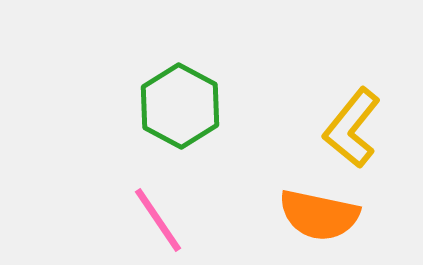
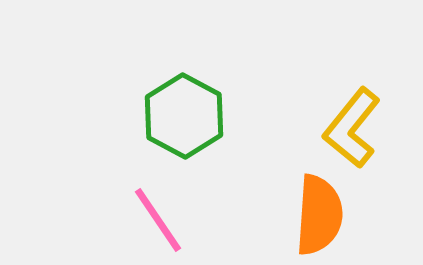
green hexagon: moved 4 px right, 10 px down
orange semicircle: rotated 98 degrees counterclockwise
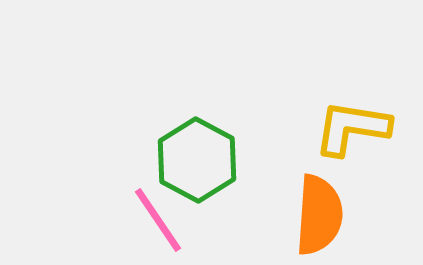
green hexagon: moved 13 px right, 44 px down
yellow L-shape: rotated 60 degrees clockwise
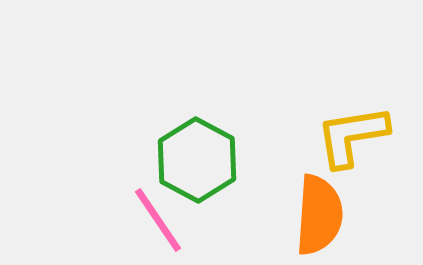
yellow L-shape: moved 8 px down; rotated 18 degrees counterclockwise
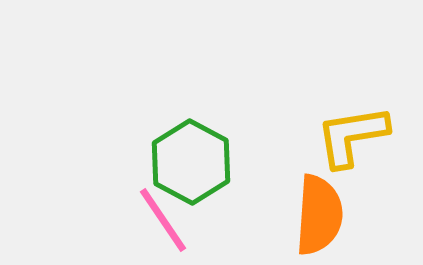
green hexagon: moved 6 px left, 2 px down
pink line: moved 5 px right
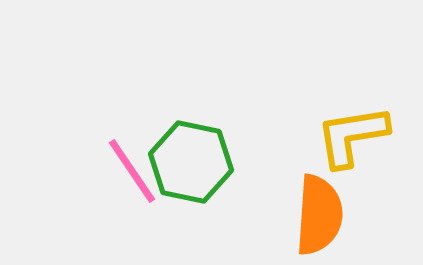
green hexagon: rotated 16 degrees counterclockwise
pink line: moved 31 px left, 49 px up
